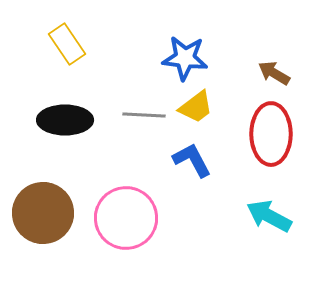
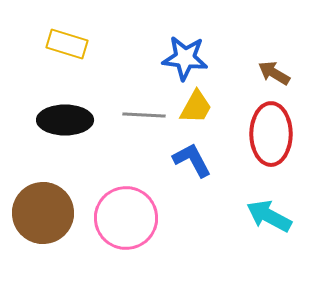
yellow rectangle: rotated 39 degrees counterclockwise
yellow trapezoid: rotated 24 degrees counterclockwise
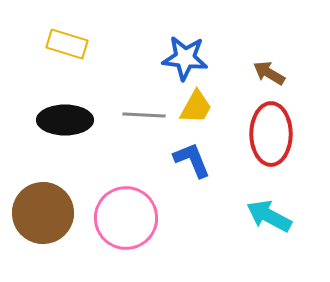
brown arrow: moved 5 px left
blue L-shape: rotated 6 degrees clockwise
